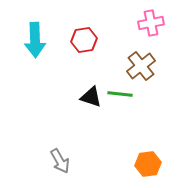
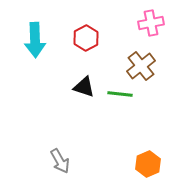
red hexagon: moved 2 px right, 2 px up; rotated 20 degrees counterclockwise
black triangle: moved 7 px left, 10 px up
orange hexagon: rotated 15 degrees counterclockwise
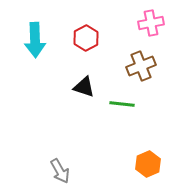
brown cross: rotated 16 degrees clockwise
green line: moved 2 px right, 10 px down
gray arrow: moved 10 px down
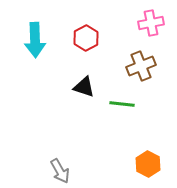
orange hexagon: rotated 10 degrees counterclockwise
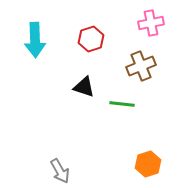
red hexagon: moved 5 px right, 1 px down; rotated 10 degrees clockwise
orange hexagon: rotated 15 degrees clockwise
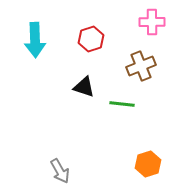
pink cross: moved 1 px right, 1 px up; rotated 10 degrees clockwise
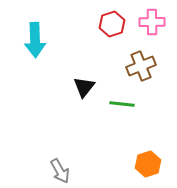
red hexagon: moved 21 px right, 15 px up
black triangle: rotated 50 degrees clockwise
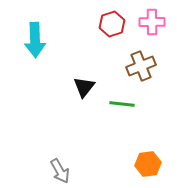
orange hexagon: rotated 10 degrees clockwise
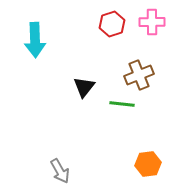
brown cross: moved 2 px left, 9 px down
